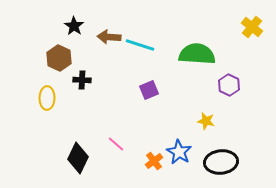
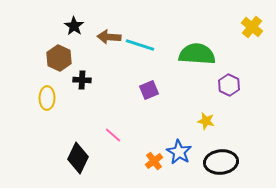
pink line: moved 3 px left, 9 px up
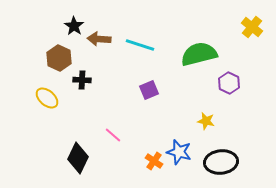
brown arrow: moved 10 px left, 2 px down
green semicircle: moved 2 px right; rotated 18 degrees counterclockwise
purple hexagon: moved 2 px up
yellow ellipse: rotated 50 degrees counterclockwise
blue star: rotated 15 degrees counterclockwise
orange cross: rotated 18 degrees counterclockwise
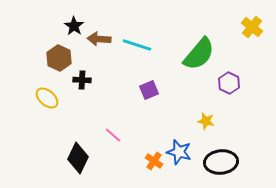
cyan line: moved 3 px left
green semicircle: rotated 144 degrees clockwise
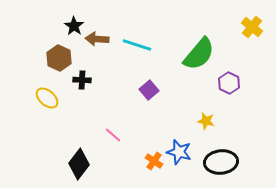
brown arrow: moved 2 px left
purple square: rotated 18 degrees counterclockwise
black diamond: moved 1 px right, 6 px down; rotated 12 degrees clockwise
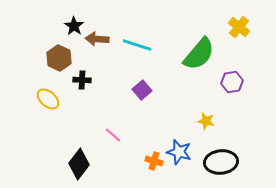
yellow cross: moved 13 px left
purple hexagon: moved 3 px right, 1 px up; rotated 25 degrees clockwise
purple square: moved 7 px left
yellow ellipse: moved 1 px right, 1 px down
orange cross: rotated 18 degrees counterclockwise
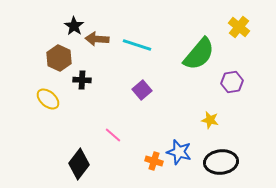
yellow star: moved 4 px right, 1 px up
